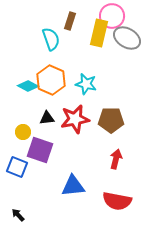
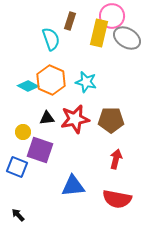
cyan star: moved 2 px up
red semicircle: moved 2 px up
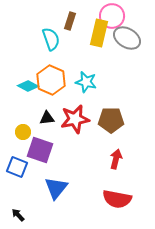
blue triangle: moved 17 px left, 2 px down; rotated 45 degrees counterclockwise
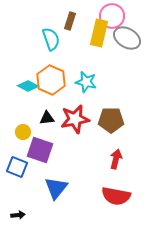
red semicircle: moved 1 px left, 3 px up
black arrow: rotated 128 degrees clockwise
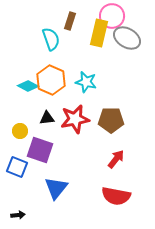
yellow circle: moved 3 px left, 1 px up
red arrow: rotated 24 degrees clockwise
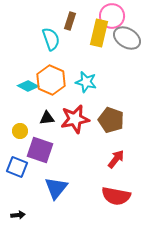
brown pentagon: rotated 20 degrees clockwise
